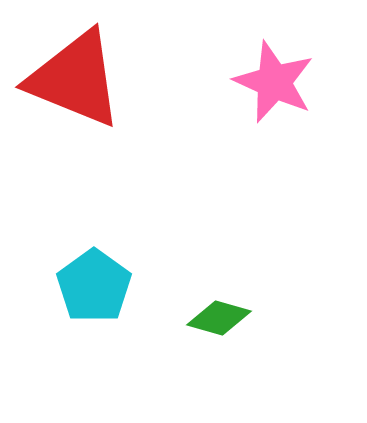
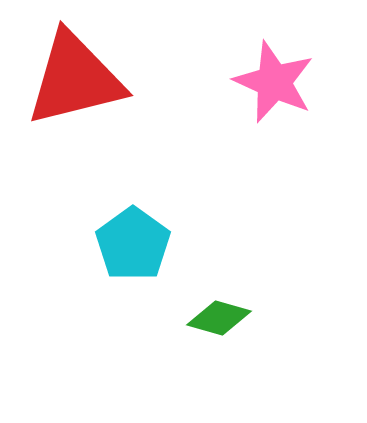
red triangle: rotated 36 degrees counterclockwise
cyan pentagon: moved 39 px right, 42 px up
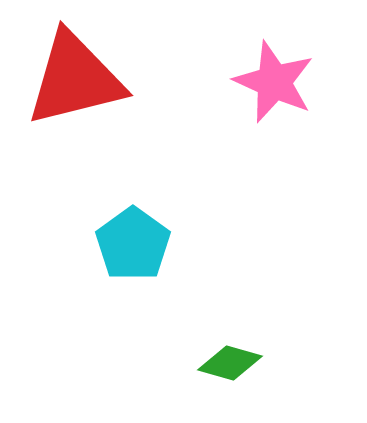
green diamond: moved 11 px right, 45 px down
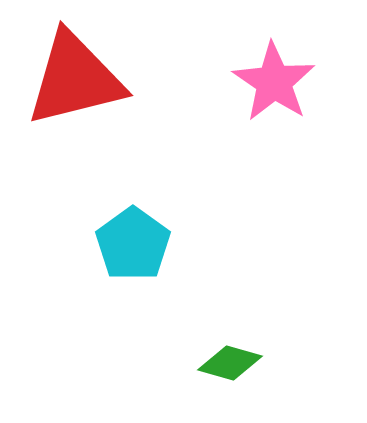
pink star: rotated 10 degrees clockwise
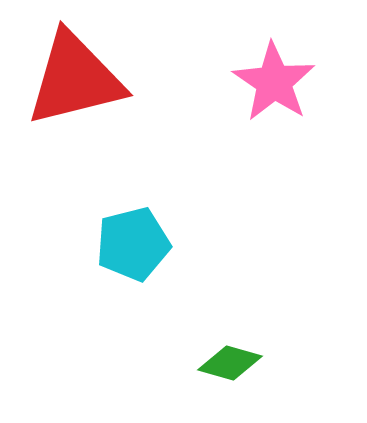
cyan pentagon: rotated 22 degrees clockwise
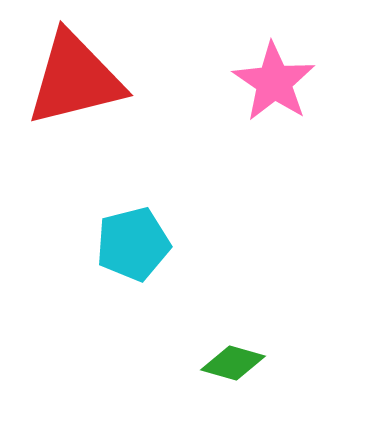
green diamond: moved 3 px right
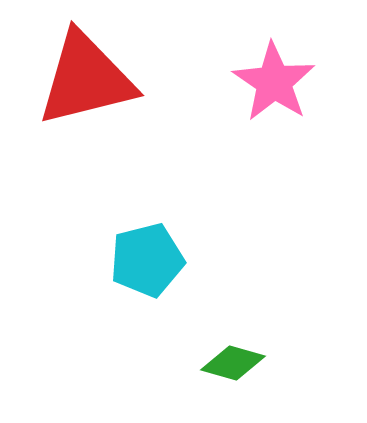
red triangle: moved 11 px right
cyan pentagon: moved 14 px right, 16 px down
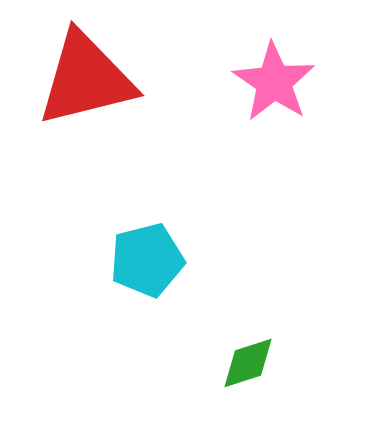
green diamond: moved 15 px right; rotated 34 degrees counterclockwise
